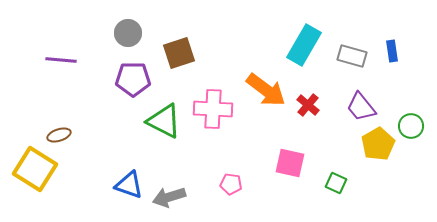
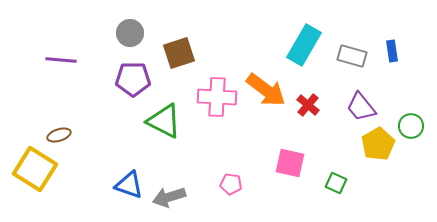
gray circle: moved 2 px right
pink cross: moved 4 px right, 12 px up
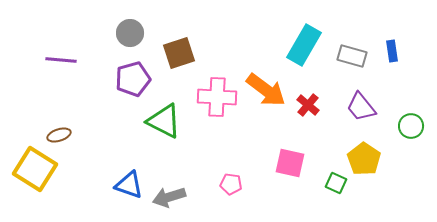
purple pentagon: rotated 16 degrees counterclockwise
yellow pentagon: moved 14 px left, 15 px down; rotated 8 degrees counterclockwise
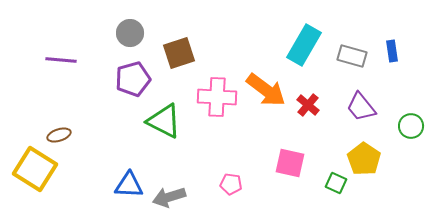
blue triangle: rotated 16 degrees counterclockwise
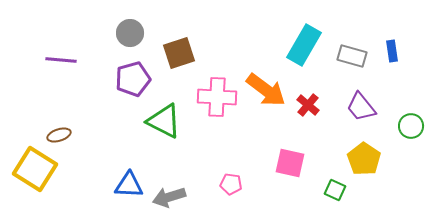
green square: moved 1 px left, 7 px down
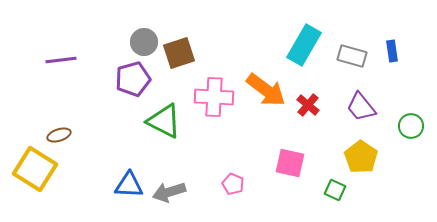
gray circle: moved 14 px right, 9 px down
purple line: rotated 12 degrees counterclockwise
pink cross: moved 3 px left
yellow pentagon: moved 3 px left, 2 px up
pink pentagon: moved 2 px right; rotated 15 degrees clockwise
gray arrow: moved 5 px up
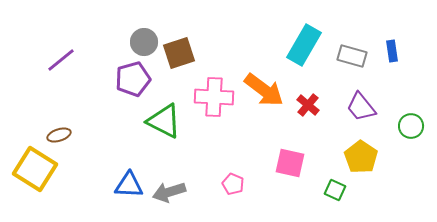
purple line: rotated 32 degrees counterclockwise
orange arrow: moved 2 px left
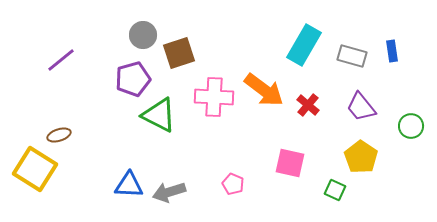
gray circle: moved 1 px left, 7 px up
green triangle: moved 5 px left, 6 px up
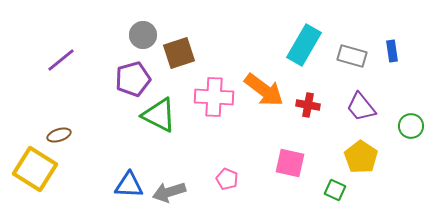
red cross: rotated 30 degrees counterclockwise
pink pentagon: moved 6 px left, 5 px up
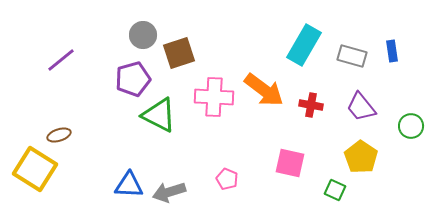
red cross: moved 3 px right
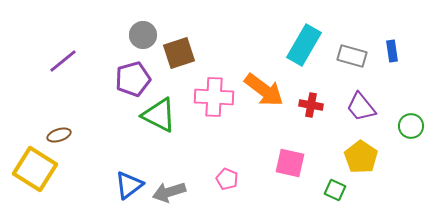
purple line: moved 2 px right, 1 px down
blue triangle: rotated 40 degrees counterclockwise
